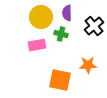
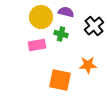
purple semicircle: moved 1 px left, 1 px up; rotated 105 degrees clockwise
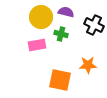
black cross: moved 1 px up; rotated 24 degrees counterclockwise
